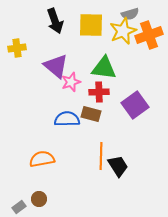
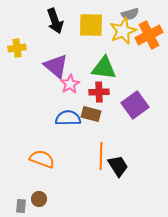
orange cross: rotated 8 degrees counterclockwise
pink star: moved 1 px left, 2 px down; rotated 12 degrees counterclockwise
blue semicircle: moved 1 px right, 1 px up
orange semicircle: rotated 30 degrees clockwise
gray rectangle: moved 2 px right, 1 px up; rotated 48 degrees counterclockwise
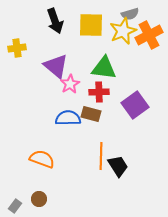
gray rectangle: moved 6 px left; rotated 32 degrees clockwise
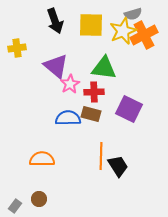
gray semicircle: moved 3 px right
orange cross: moved 5 px left
red cross: moved 5 px left
purple square: moved 6 px left, 4 px down; rotated 28 degrees counterclockwise
orange semicircle: rotated 20 degrees counterclockwise
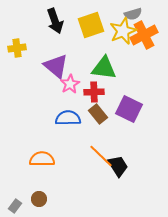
yellow square: rotated 20 degrees counterclockwise
brown rectangle: moved 7 px right; rotated 36 degrees clockwise
orange line: rotated 48 degrees counterclockwise
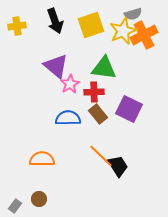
yellow cross: moved 22 px up
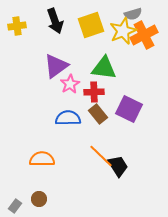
purple triangle: rotated 44 degrees clockwise
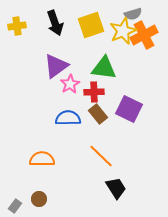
black arrow: moved 2 px down
black trapezoid: moved 2 px left, 22 px down
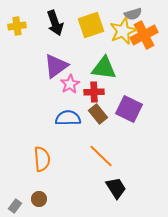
orange semicircle: rotated 85 degrees clockwise
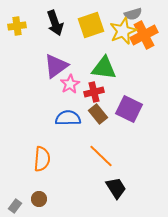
red cross: rotated 12 degrees counterclockwise
orange semicircle: rotated 10 degrees clockwise
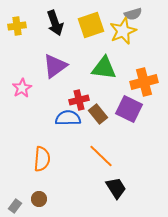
orange cross: moved 47 px down; rotated 12 degrees clockwise
purple triangle: moved 1 px left
pink star: moved 48 px left, 4 px down
red cross: moved 15 px left, 8 px down
